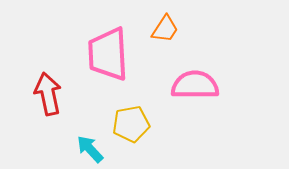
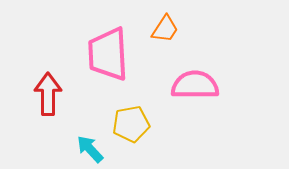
red arrow: rotated 12 degrees clockwise
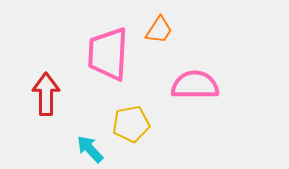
orange trapezoid: moved 6 px left, 1 px down
pink trapezoid: rotated 6 degrees clockwise
red arrow: moved 2 px left
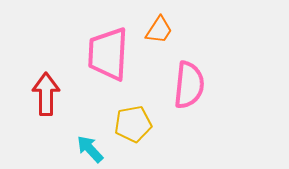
pink semicircle: moved 6 px left; rotated 96 degrees clockwise
yellow pentagon: moved 2 px right
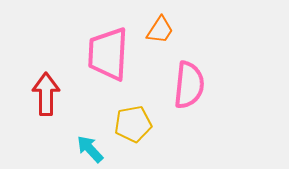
orange trapezoid: moved 1 px right
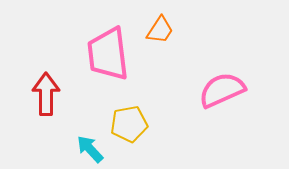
pink trapezoid: rotated 10 degrees counterclockwise
pink semicircle: moved 33 px right, 5 px down; rotated 120 degrees counterclockwise
yellow pentagon: moved 4 px left
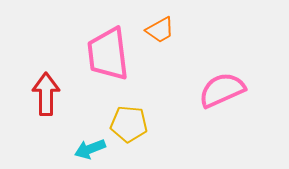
orange trapezoid: rotated 28 degrees clockwise
yellow pentagon: rotated 15 degrees clockwise
cyan arrow: rotated 68 degrees counterclockwise
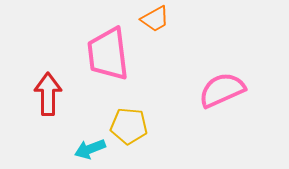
orange trapezoid: moved 5 px left, 11 px up
red arrow: moved 2 px right
yellow pentagon: moved 2 px down
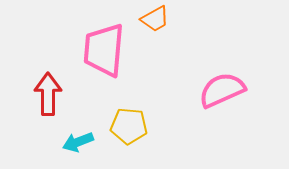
pink trapezoid: moved 4 px left, 4 px up; rotated 12 degrees clockwise
cyan arrow: moved 12 px left, 7 px up
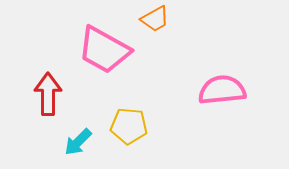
pink trapezoid: rotated 66 degrees counterclockwise
pink semicircle: rotated 18 degrees clockwise
cyan arrow: rotated 24 degrees counterclockwise
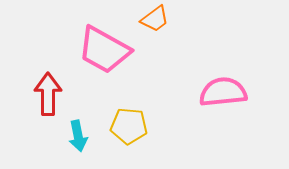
orange trapezoid: rotated 8 degrees counterclockwise
pink semicircle: moved 1 px right, 2 px down
cyan arrow: moved 6 px up; rotated 56 degrees counterclockwise
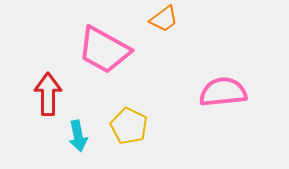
orange trapezoid: moved 9 px right
yellow pentagon: rotated 21 degrees clockwise
